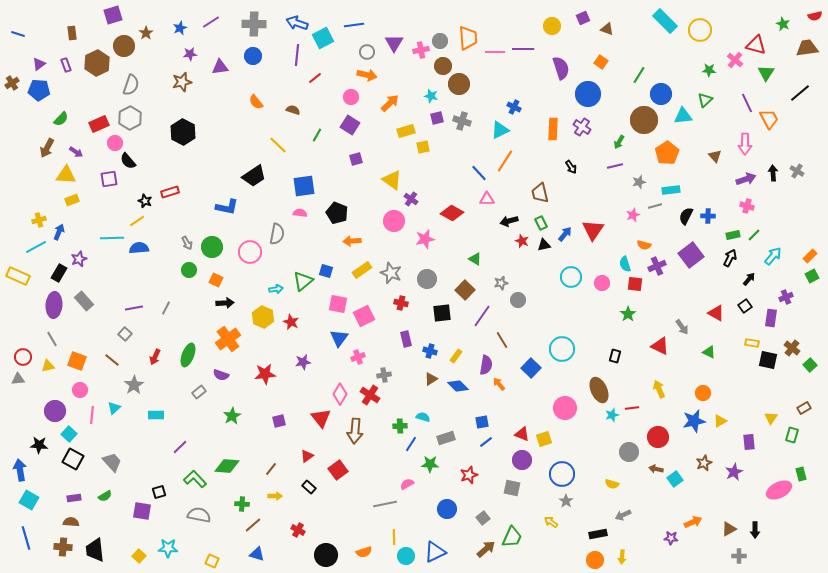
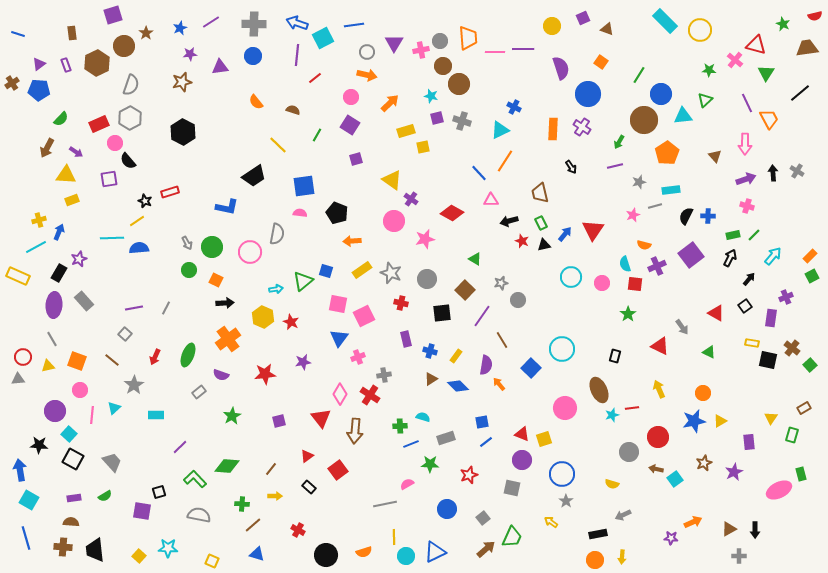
pink triangle at (487, 199): moved 4 px right, 1 px down
blue line at (411, 444): rotated 35 degrees clockwise
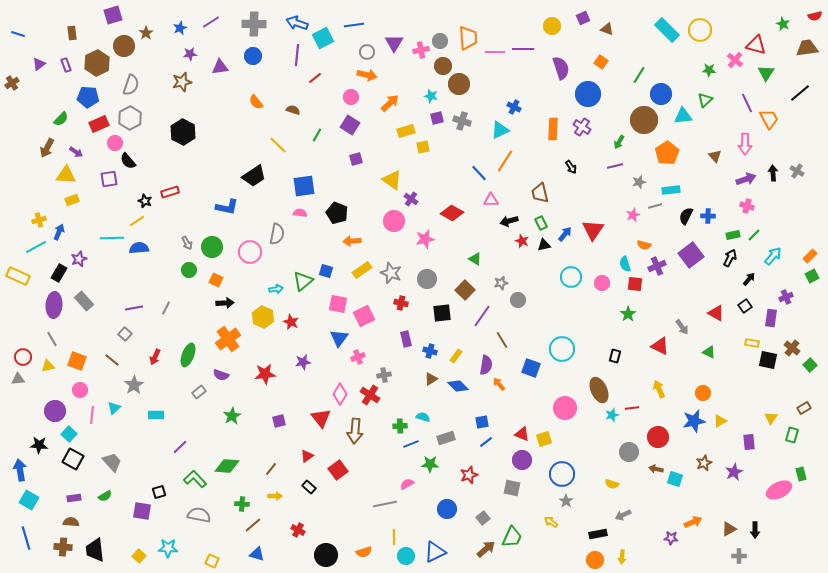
cyan rectangle at (665, 21): moved 2 px right, 9 px down
blue pentagon at (39, 90): moved 49 px right, 7 px down
blue square at (531, 368): rotated 24 degrees counterclockwise
cyan square at (675, 479): rotated 35 degrees counterclockwise
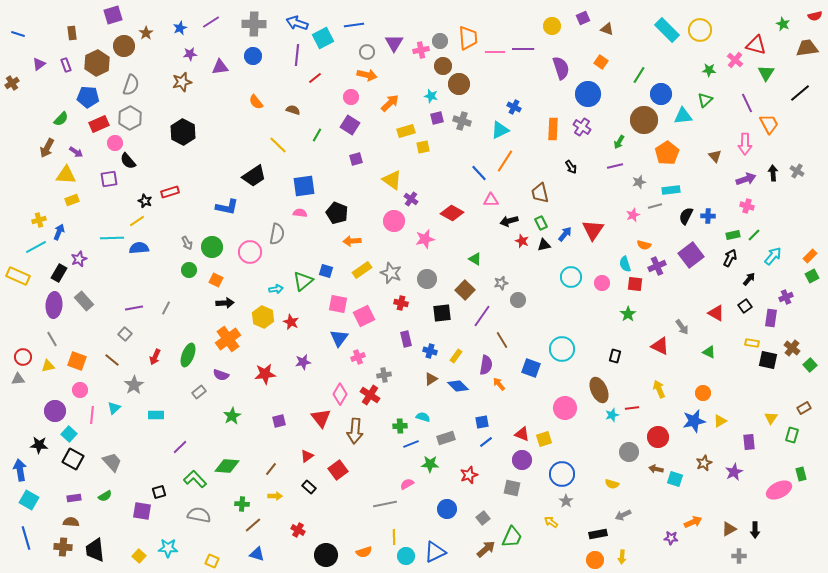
orange trapezoid at (769, 119): moved 5 px down
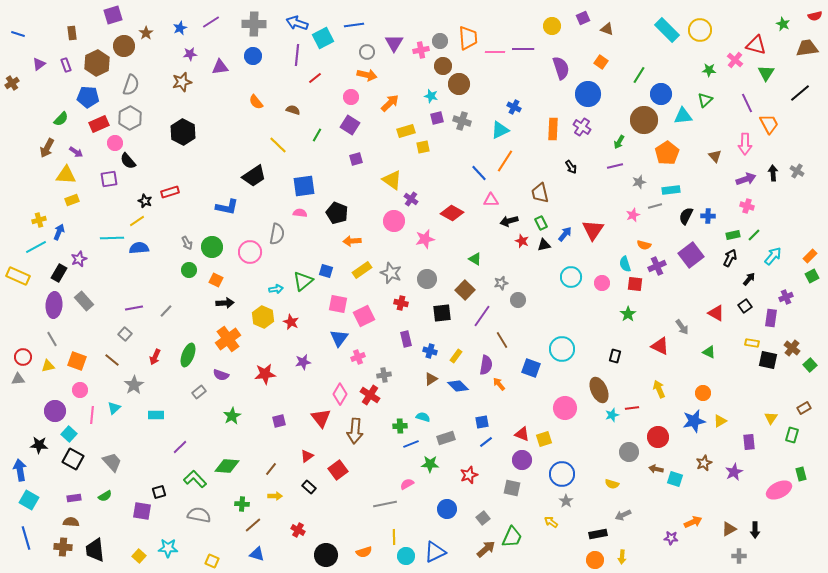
gray line at (166, 308): moved 3 px down; rotated 16 degrees clockwise
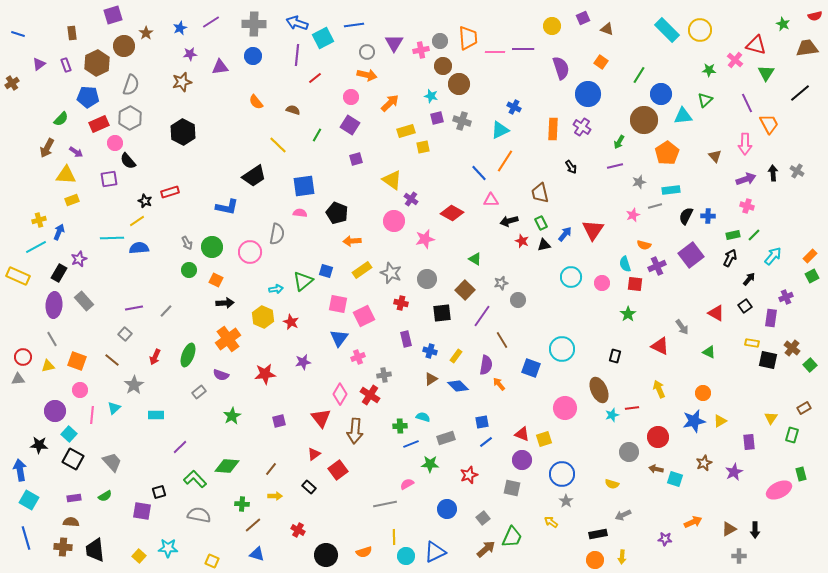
red triangle at (307, 456): moved 7 px right, 2 px up
purple star at (671, 538): moved 6 px left, 1 px down
